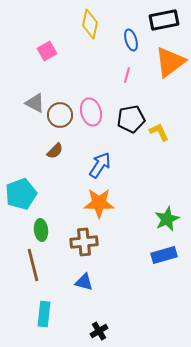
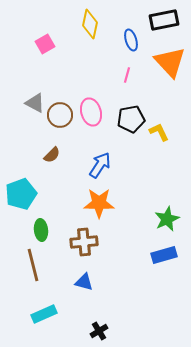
pink square: moved 2 px left, 7 px up
orange triangle: rotated 36 degrees counterclockwise
brown semicircle: moved 3 px left, 4 px down
cyan rectangle: rotated 60 degrees clockwise
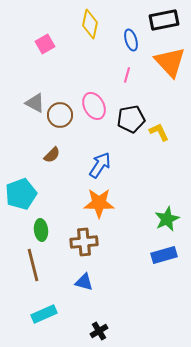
pink ellipse: moved 3 px right, 6 px up; rotated 12 degrees counterclockwise
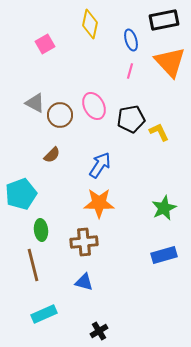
pink line: moved 3 px right, 4 px up
green star: moved 3 px left, 11 px up
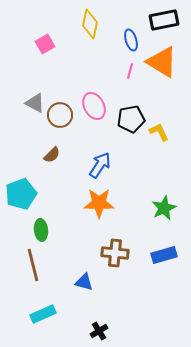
orange triangle: moved 8 px left; rotated 16 degrees counterclockwise
brown cross: moved 31 px right, 11 px down; rotated 12 degrees clockwise
cyan rectangle: moved 1 px left
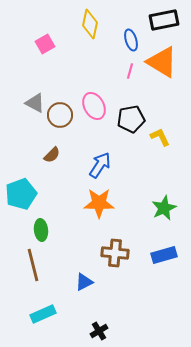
yellow L-shape: moved 1 px right, 5 px down
blue triangle: rotated 42 degrees counterclockwise
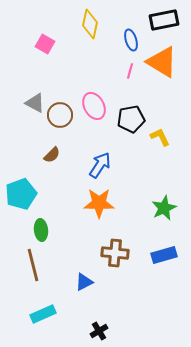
pink square: rotated 30 degrees counterclockwise
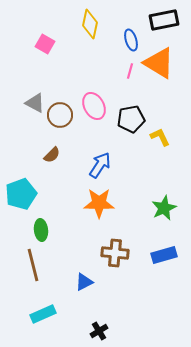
orange triangle: moved 3 px left, 1 px down
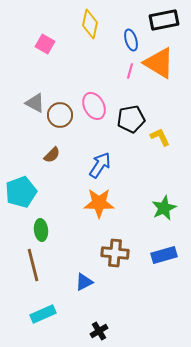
cyan pentagon: moved 2 px up
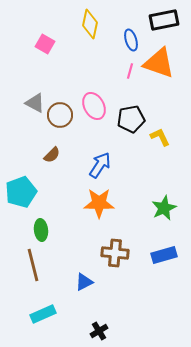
orange triangle: rotated 12 degrees counterclockwise
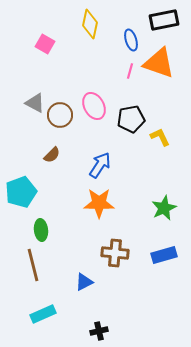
black cross: rotated 18 degrees clockwise
